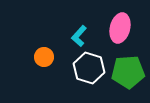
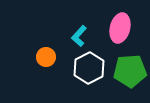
orange circle: moved 2 px right
white hexagon: rotated 16 degrees clockwise
green pentagon: moved 2 px right, 1 px up
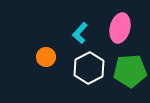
cyan L-shape: moved 1 px right, 3 px up
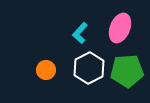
pink ellipse: rotated 8 degrees clockwise
orange circle: moved 13 px down
green pentagon: moved 3 px left
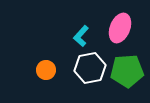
cyan L-shape: moved 1 px right, 3 px down
white hexagon: moved 1 px right; rotated 16 degrees clockwise
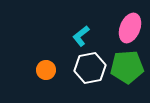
pink ellipse: moved 10 px right
cyan L-shape: rotated 10 degrees clockwise
green pentagon: moved 4 px up
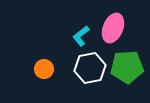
pink ellipse: moved 17 px left
orange circle: moved 2 px left, 1 px up
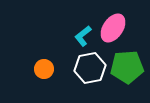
pink ellipse: rotated 12 degrees clockwise
cyan L-shape: moved 2 px right
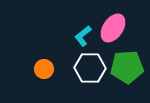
white hexagon: rotated 12 degrees clockwise
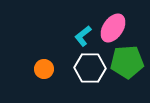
green pentagon: moved 5 px up
